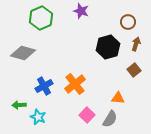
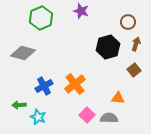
gray semicircle: moved 1 px left, 1 px up; rotated 120 degrees counterclockwise
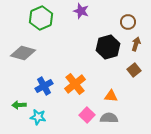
orange triangle: moved 7 px left, 2 px up
cyan star: rotated 14 degrees counterclockwise
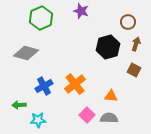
gray diamond: moved 3 px right
brown square: rotated 24 degrees counterclockwise
cyan star: moved 3 px down; rotated 14 degrees counterclockwise
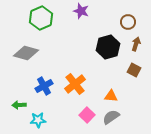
gray semicircle: moved 2 px right, 1 px up; rotated 36 degrees counterclockwise
